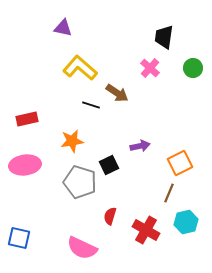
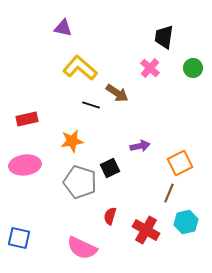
black square: moved 1 px right, 3 px down
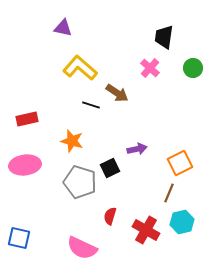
orange star: rotated 25 degrees clockwise
purple arrow: moved 3 px left, 3 px down
cyan hexagon: moved 4 px left
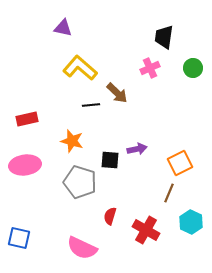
pink cross: rotated 24 degrees clockwise
brown arrow: rotated 10 degrees clockwise
black line: rotated 24 degrees counterclockwise
black square: moved 8 px up; rotated 30 degrees clockwise
cyan hexagon: moved 9 px right; rotated 20 degrees counterclockwise
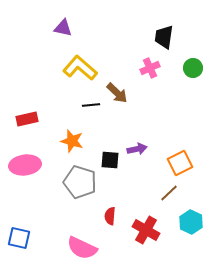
brown line: rotated 24 degrees clockwise
red semicircle: rotated 12 degrees counterclockwise
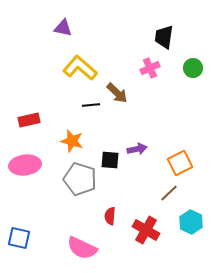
red rectangle: moved 2 px right, 1 px down
gray pentagon: moved 3 px up
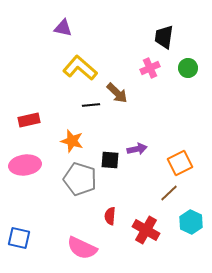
green circle: moved 5 px left
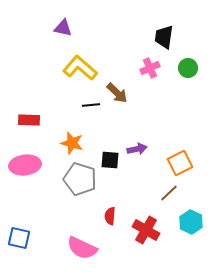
red rectangle: rotated 15 degrees clockwise
orange star: moved 2 px down
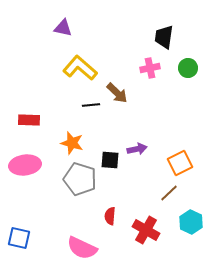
pink cross: rotated 12 degrees clockwise
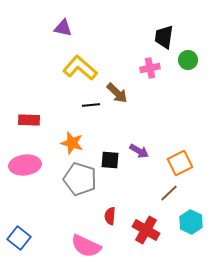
green circle: moved 8 px up
purple arrow: moved 2 px right, 2 px down; rotated 42 degrees clockwise
blue square: rotated 25 degrees clockwise
pink semicircle: moved 4 px right, 2 px up
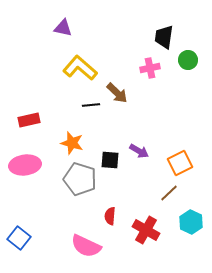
red rectangle: rotated 15 degrees counterclockwise
